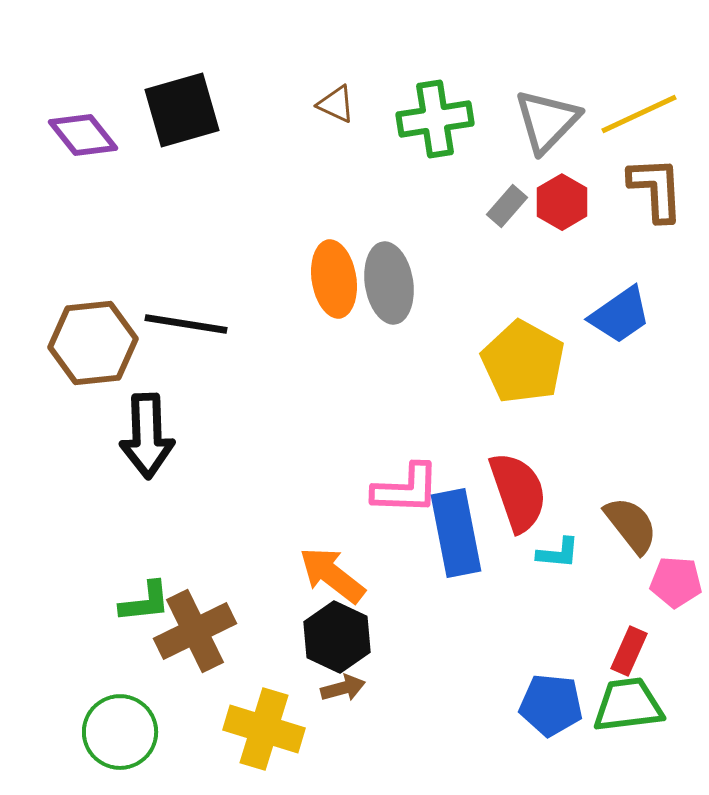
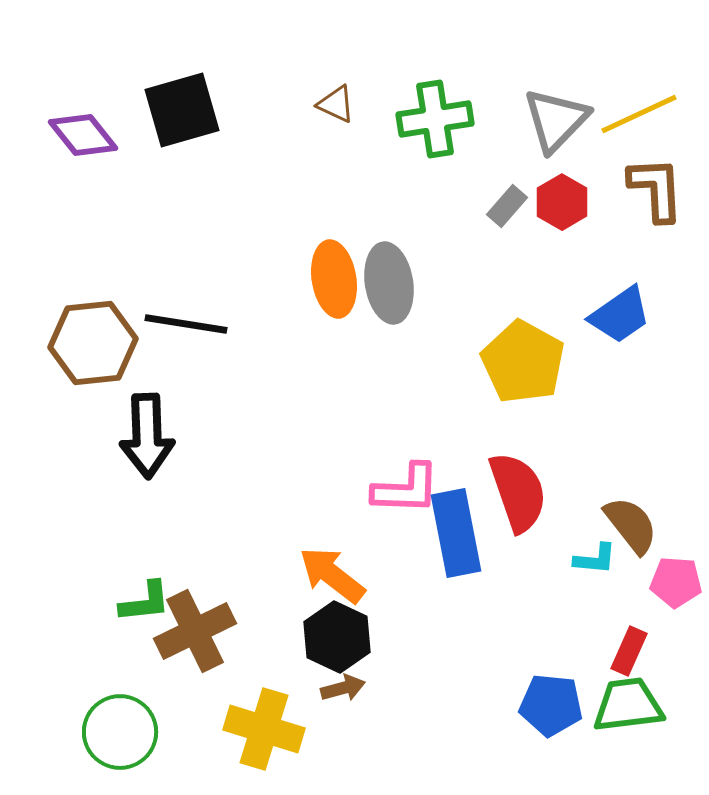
gray triangle: moved 9 px right, 1 px up
cyan L-shape: moved 37 px right, 6 px down
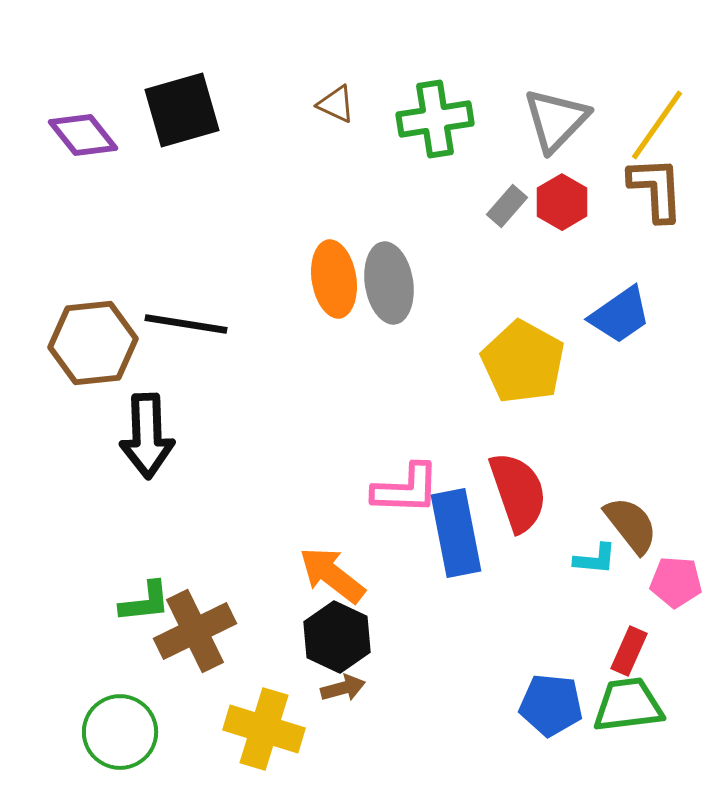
yellow line: moved 18 px right, 11 px down; rotated 30 degrees counterclockwise
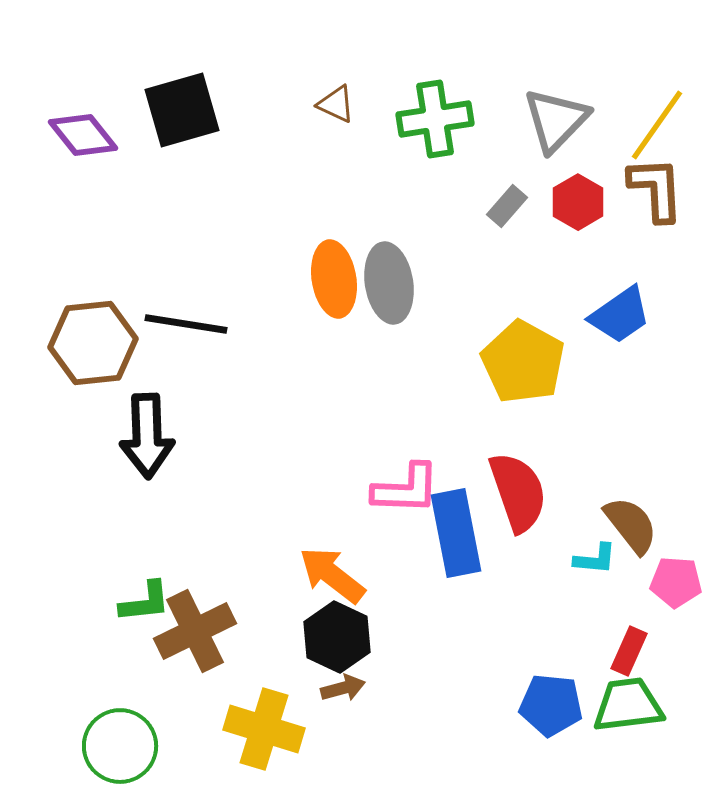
red hexagon: moved 16 px right
green circle: moved 14 px down
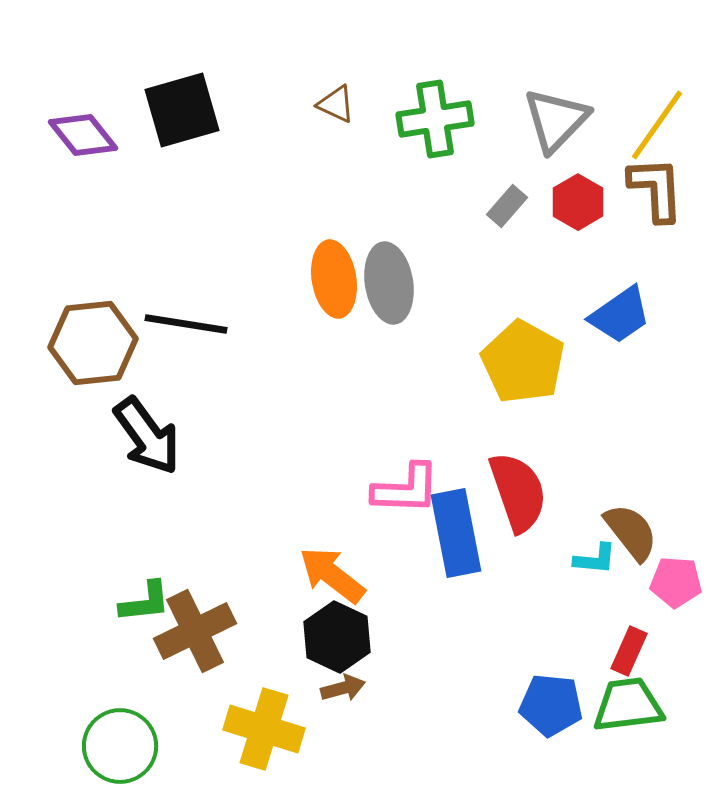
black arrow: rotated 34 degrees counterclockwise
brown semicircle: moved 7 px down
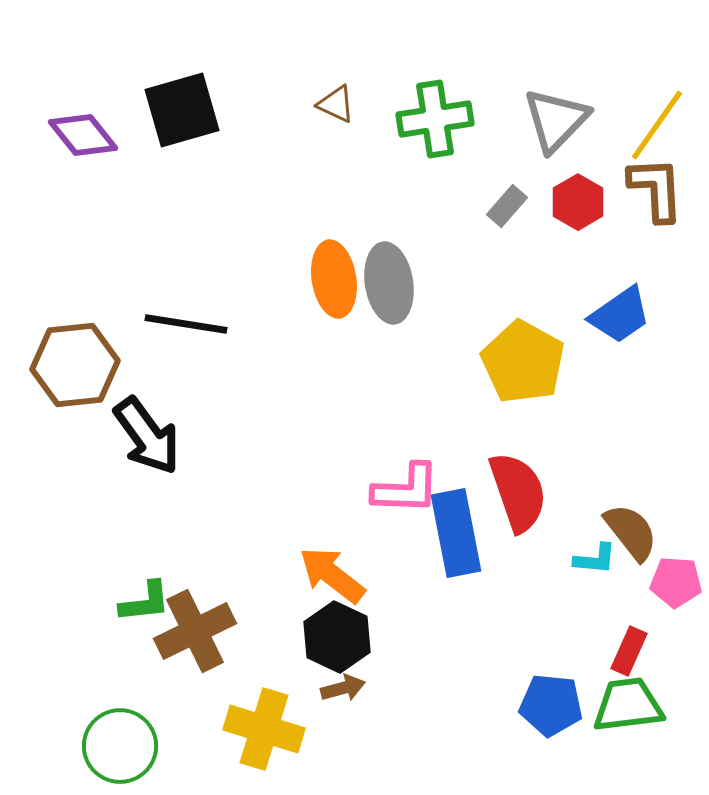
brown hexagon: moved 18 px left, 22 px down
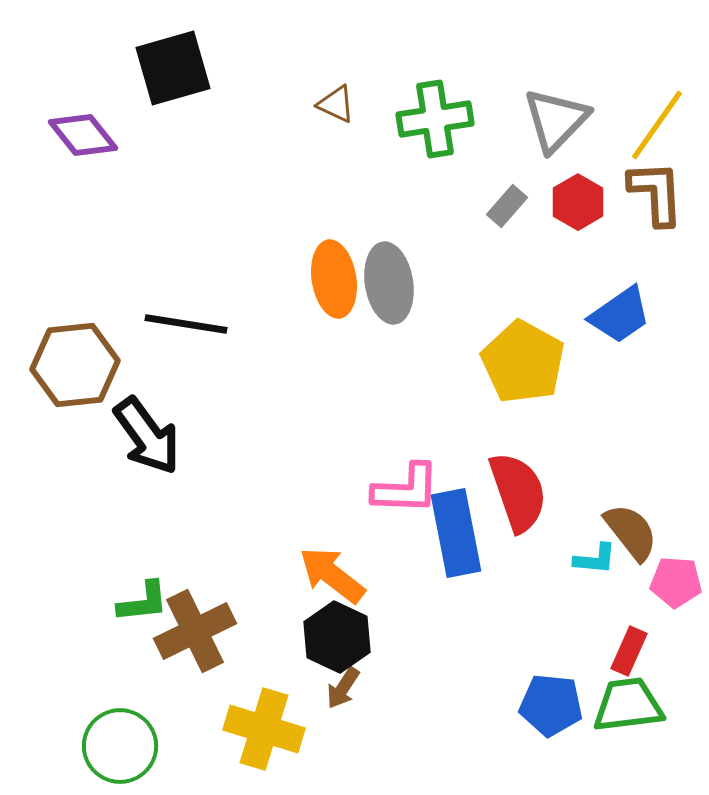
black square: moved 9 px left, 42 px up
brown L-shape: moved 4 px down
green L-shape: moved 2 px left
brown arrow: rotated 138 degrees clockwise
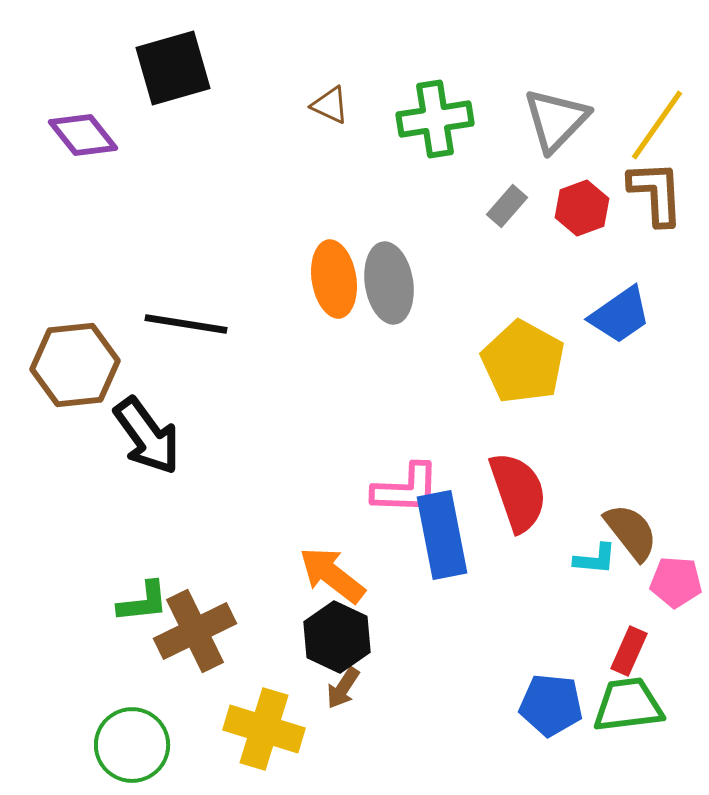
brown triangle: moved 6 px left, 1 px down
red hexagon: moved 4 px right, 6 px down; rotated 10 degrees clockwise
blue rectangle: moved 14 px left, 2 px down
green circle: moved 12 px right, 1 px up
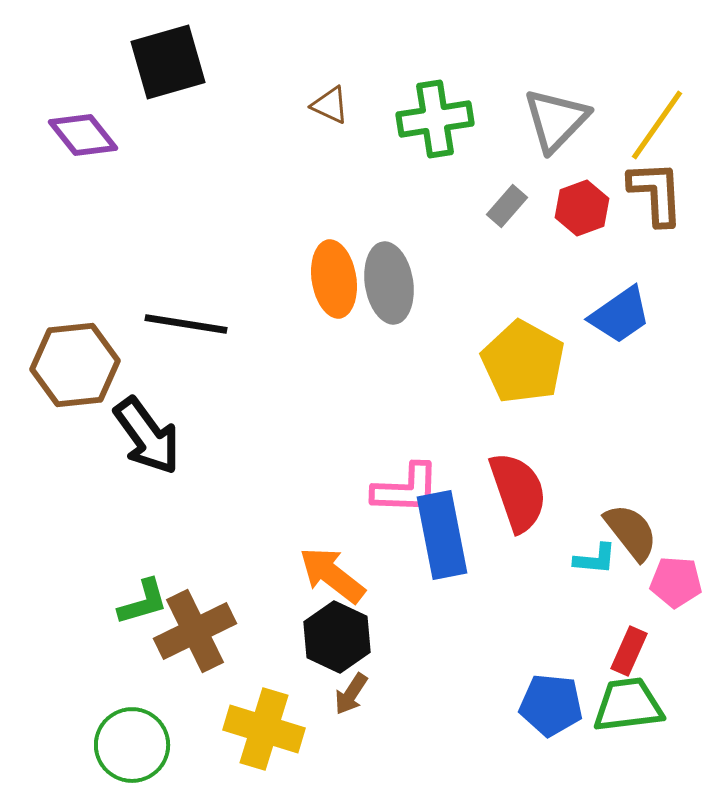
black square: moved 5 px left, 6 px up
green L-shape: rotated 10 degrees counterclockwise
brown arrow: moved 8 px right, 6 px down
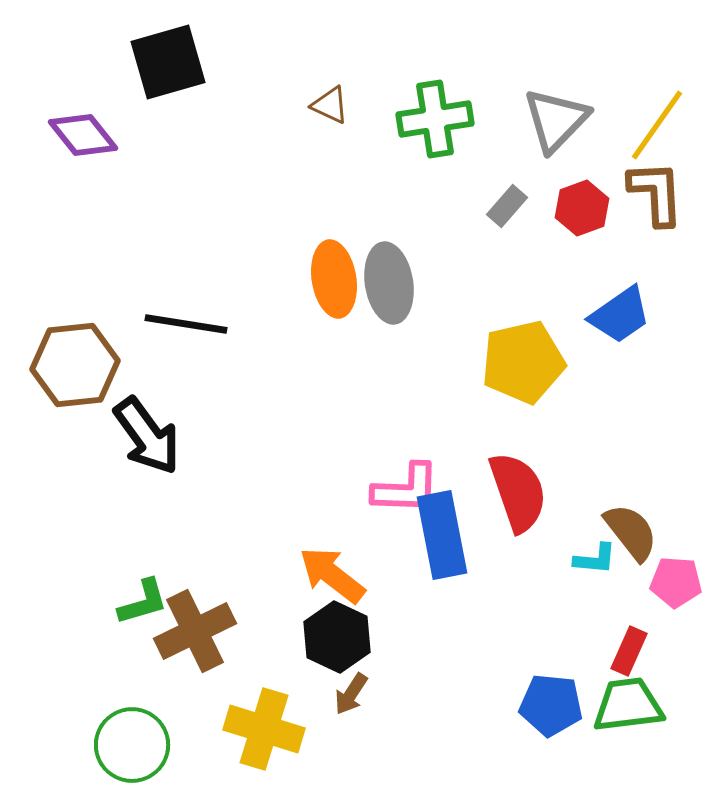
yellow pentagon: rotated 30 degrees clockwise
